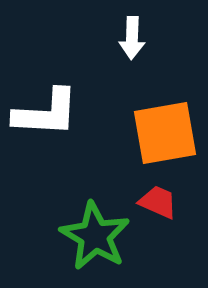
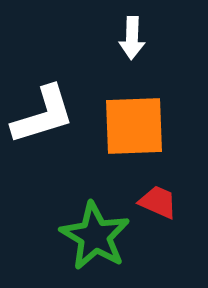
white L-shape: moved 3 px left, 2 px down; rotated 20 degrees counterclockwise
orange square: moved 31 px left, 7 px up; rotated 8 degrees clockwise
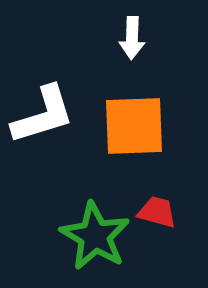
red trapezoid: moved 1 px left, 10 px down; rotated 9 degrees counterclockwise
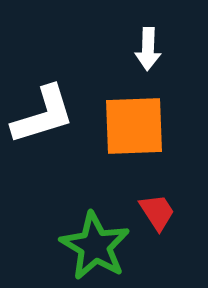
white arrow: moved 16 px right, 11 px down
red trapezoid: rotated 42 degrees clockwise
green star: moved 10 px down
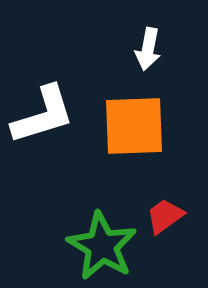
white arrow: rotated 9 degrees clockwise
red trapezoid: moved 8 px right, 4 px down; rotated 93 degrees counterclockwise
green star: moved 7 px right
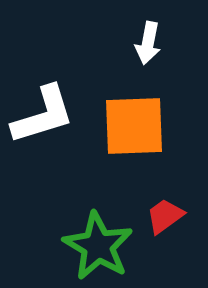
white arrow: moved 6 px up
green star: moved 4 px left
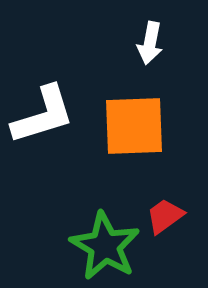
white arrow: moved 2 px right
green star: moved 7 px right
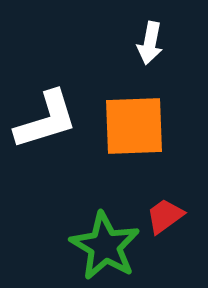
white L-shape: moved 3 px right, 5 px down
